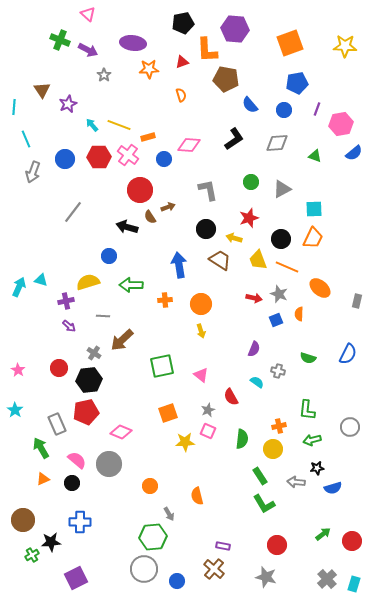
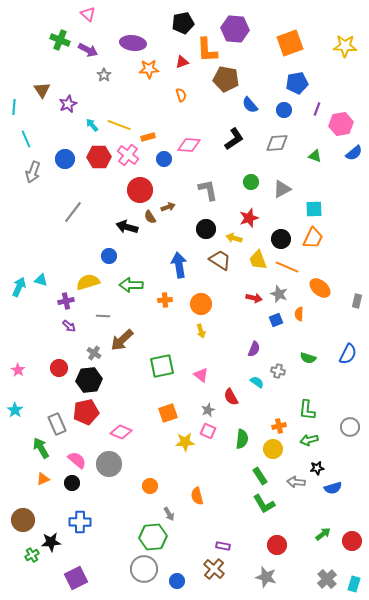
green arrow at (312, 440): moved 3 px left
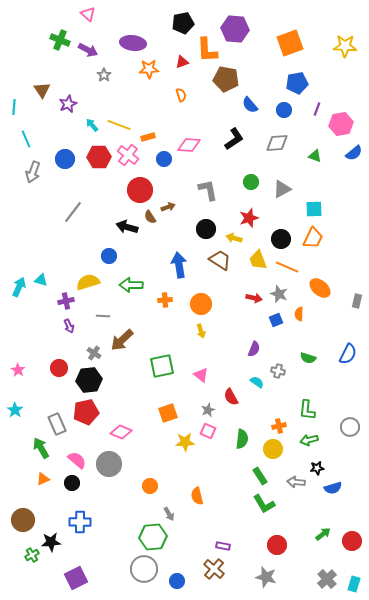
purple arrow at (69, 326): rotated 24 degrees clockwise
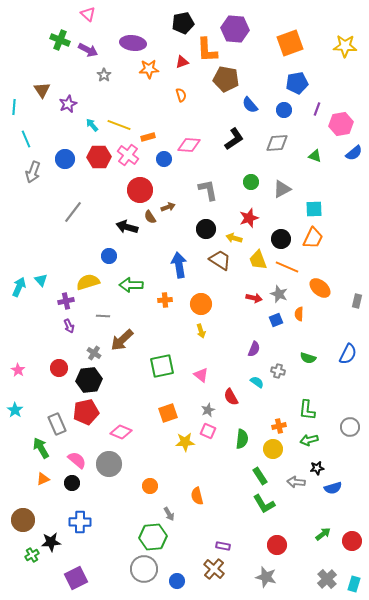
cyan triangle at (41, 280): rotated 32 degrees clockwise
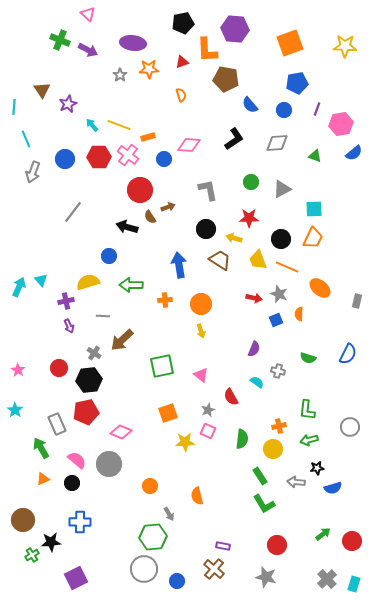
gray star at (104, 75): moved 16 px right
red star at (249, 218): rotated 18 degrees clockwise
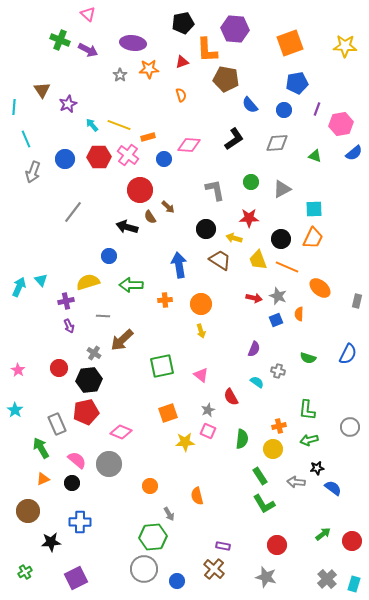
gray L-shape at (208, 190): moved 7 px right
brown arrow at (168, 207): rotated 64 degrees clockwise
gray star at (279, 294): moved 1 px left, 2 px down
blue semicircle at (333, 488): rotated 126 degrees counterclockwise
brown circle at (23, 520): moved 5 px right, 9 px up
green cross at (32, 555): moved 7 px left, 17 px down
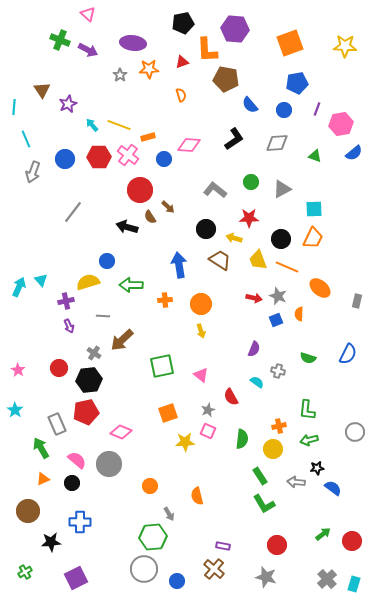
gray L-shape at (215, 190): rotated 40 degrees counterclockwise
blue circle at (109, 256): moved 2 px left, 5 px down
gray circle at (350, 427): moved 5 px right, 5 px down
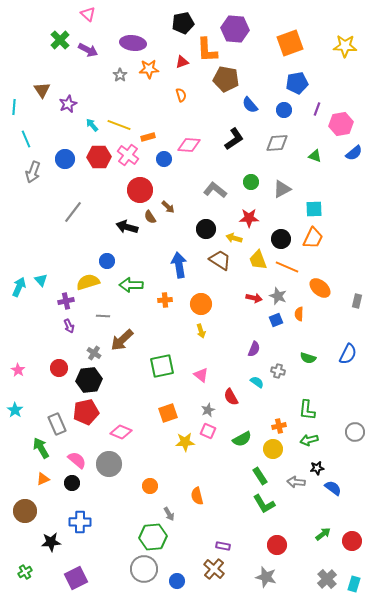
green cross at (60, 40): rotated 24 degrees clockwise
green semicircle at (242, 439): rotated 54 degrees clockwise
brown circle at (28, 511): moved 3 px left
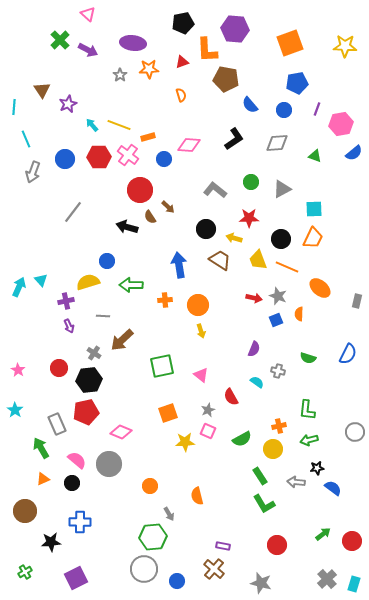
orange circle at (201, 304): moved 3 px left, 1 px down
gray star at (266, 577): moved 5 px left, 6 px down
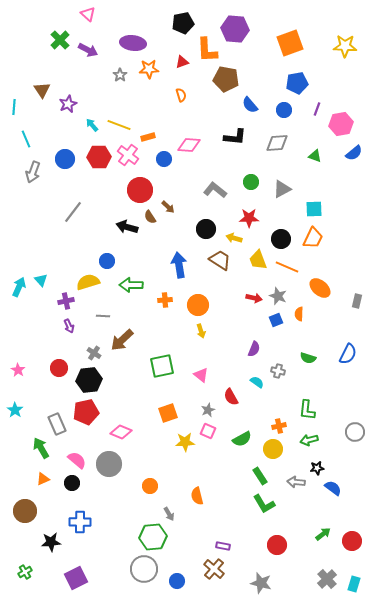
black L-shape at (234, 139): moved 1 px right, 2 px up; rotated 40 degrees clockwise
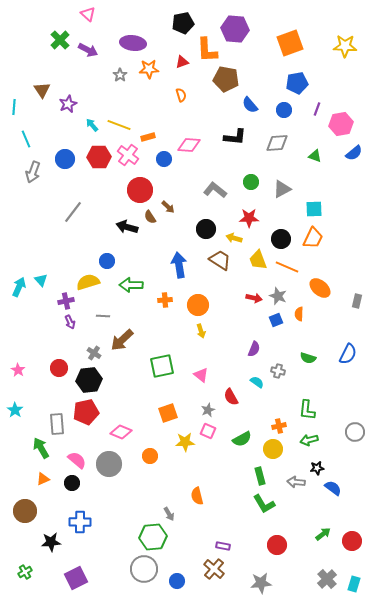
purple arrow at (69, 326): moved 1 px right, 4 px up
gray rectangle at (57, 424): rotated 20 degrees clockwise
green rectangle at (260, 476): rotated 18 degrees clockwise
orange circle at (150, 486): moved 30 px up
gray star at (261, 583): rotated 20 degrees counterclockwise
